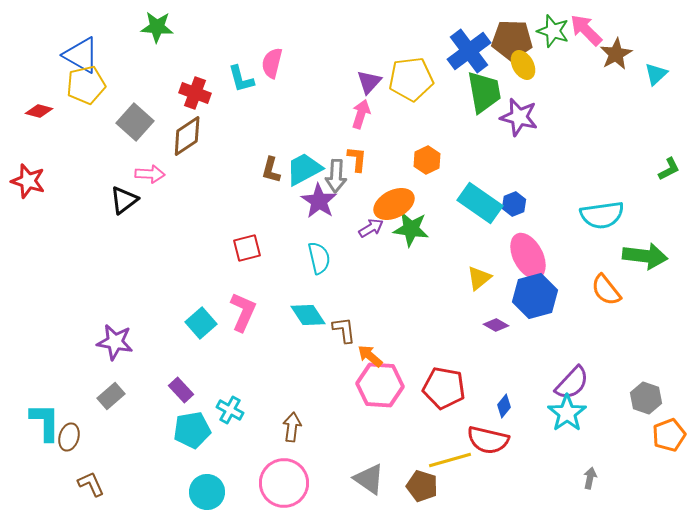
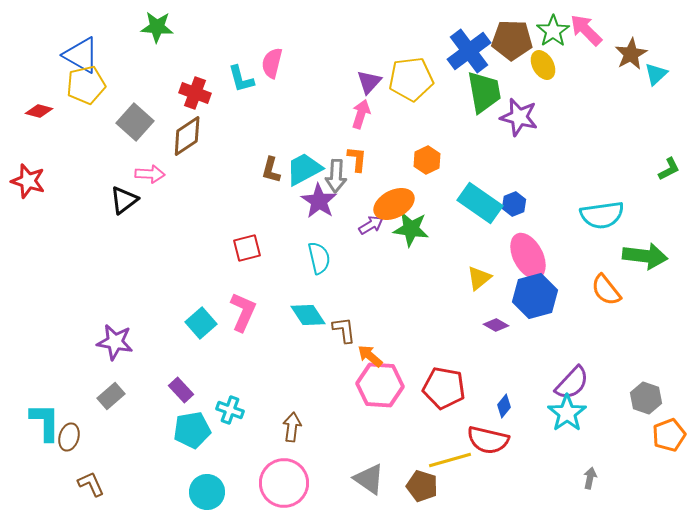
green star at (553, 31): rotated 20 degrees clockwise
brown star at (616, 54): moved 15 px right
yellow ellipse at (523, 65): moved 20 px right
purple arrow at (371, 228): moved 3 px up
cyan cross at (230, 410): rotated 8 degrees counterclockwise
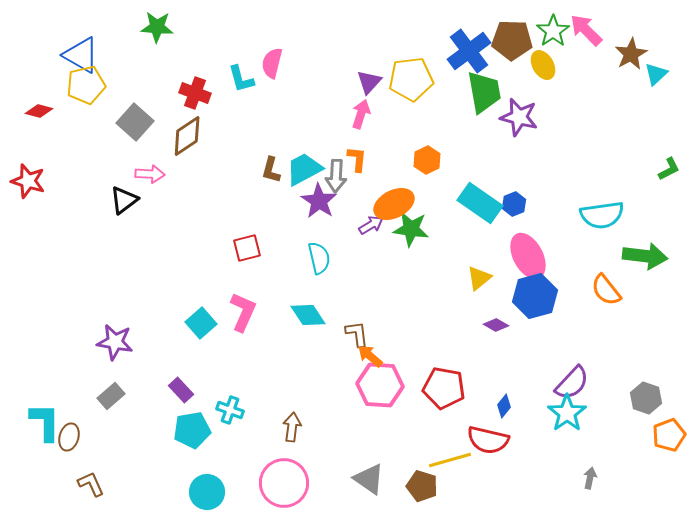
brown L-shape at (344, 330): moved 13 px right, 4 px down
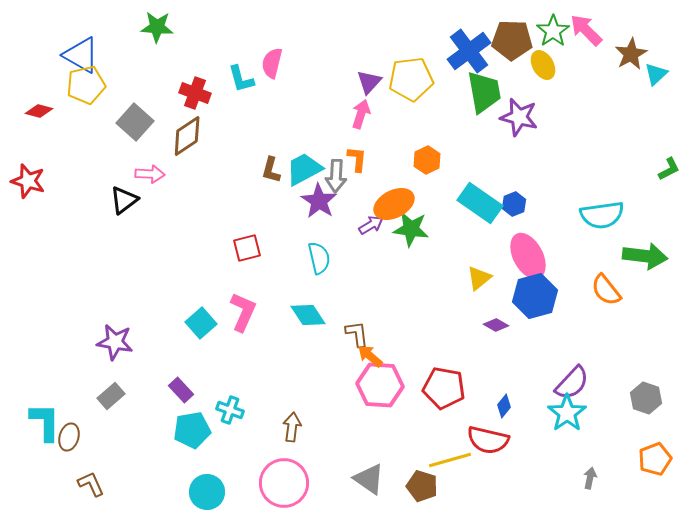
orange pentagon at (669, 435): moved 14 px left, 24 px down
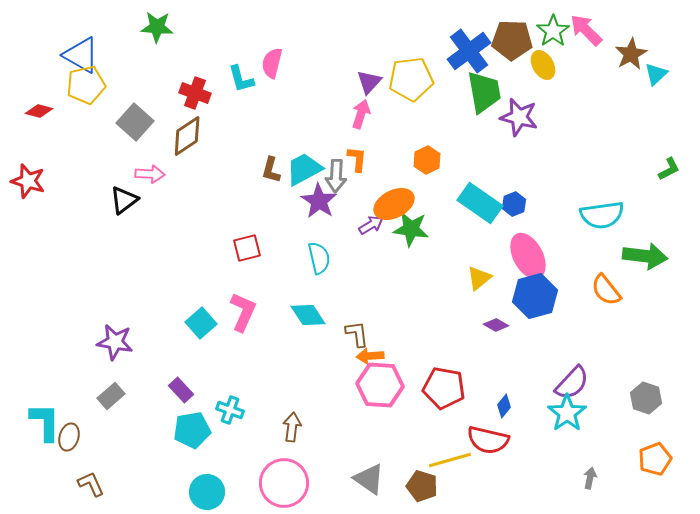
orange arrow at (370, 356): rotated 44 degrees counterclockwise
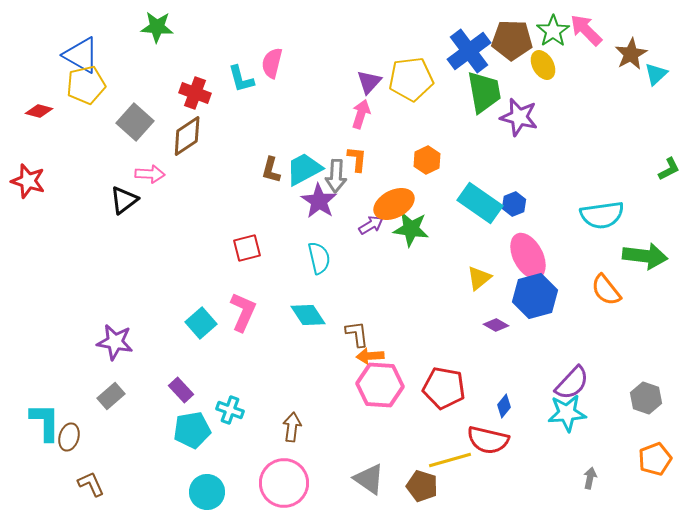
cyan star at (567, 413): rotated 30 degrees clockwise
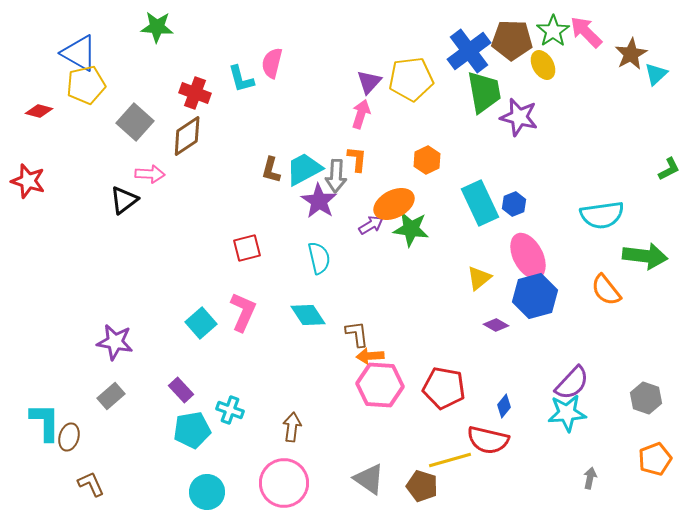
pink arrow at (586, 30): moved 2 px down
blue triangle at (81, 55): moved 2 px left, 2 px up
cyan rectangle at (480, 203): rotated 30 degrees clockwise
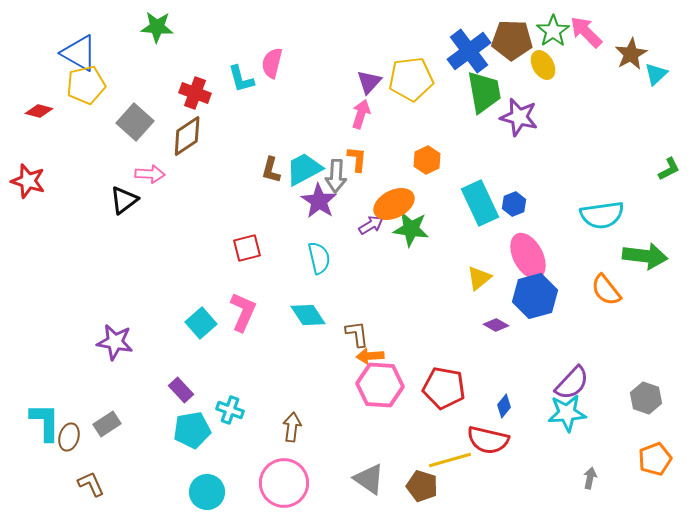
gray rectangle at (111, 396): moved 4 px left, 28 px down; rotated 8 degrees clockwise
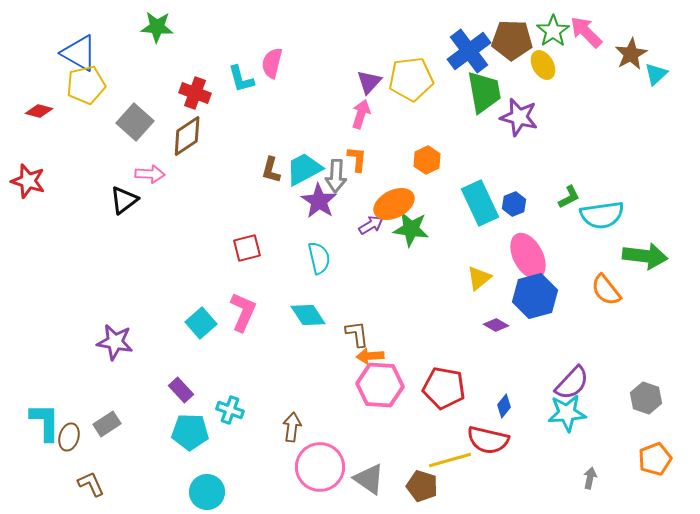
green L-shape at (669, 169): moved 100 px left, 28 px down
cyan pentagon at (192, 430): moved 2 px left, 2 px down; rotated 12 degrees clockwise
pink circle at (284, 483): moved 36 px right, 16 px up
